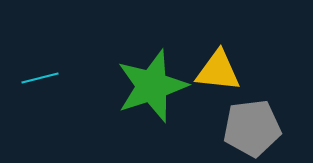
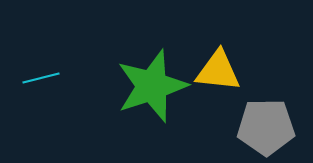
cyan line: moved 1 px right
gray pentagon: moved 14 px right, 1 px up; rotated 6 degrees clockwise
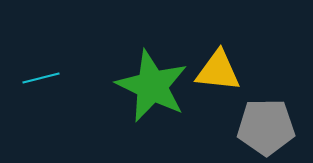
green star: rotated 28 degrees counterclockwise
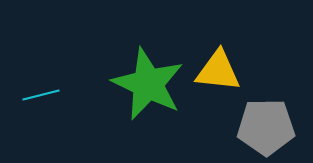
cyan line: moved 17 px down
green star: moved 4 px left, 2 px up
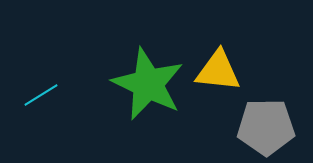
cyan line: rotated 18 degrees counterclockwise
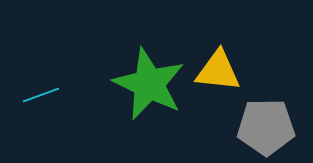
green star: moved 1 px right
cyan line: rotated 12 degrees clockwise
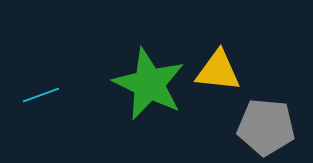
gray pentagon: rotated 6 degrees clockwise
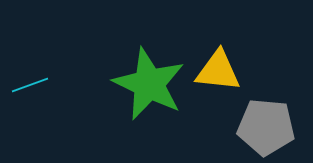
cyan line: moved 11 px left, 10 px up
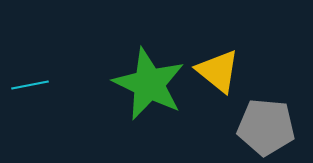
yellow triangle: rotated 33 degrees clockwise
cyan line: rotated 9 degrees clockwise
